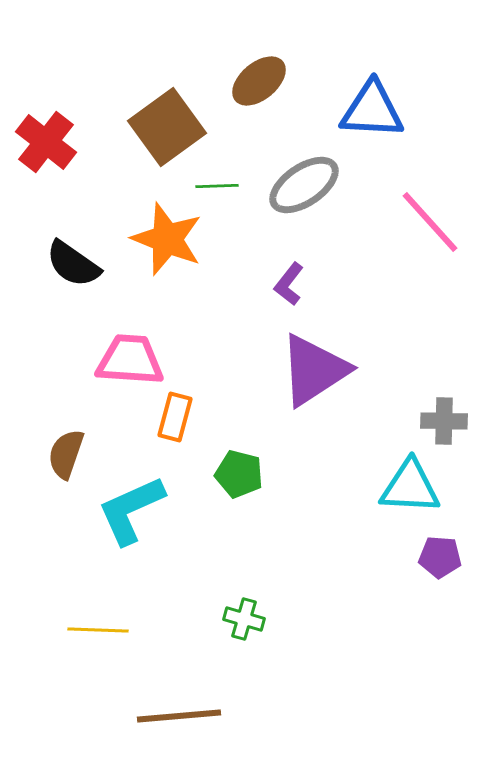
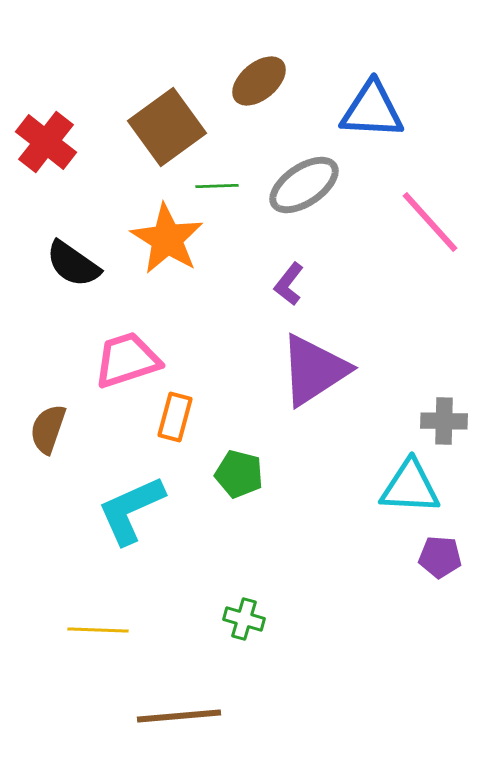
orange star: rotated 10 degrees clockwise
pink trapezoid: moved 3 px left; rotated 22 degrees counterclockwise
brown semicircle: moved 18 px left, 25 px up
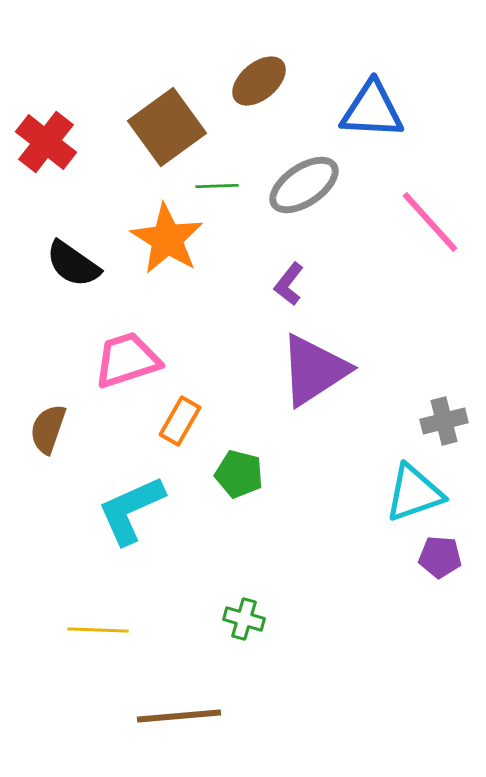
orange rectangle: moved 5 px right, 4 px down; rotated 15 degrees clockwise
gray cross: rotated 15 degrees counterclockwise
cyan triangle: moved 4 px right, 6 px down; rotated 22 degrees counterclockwise
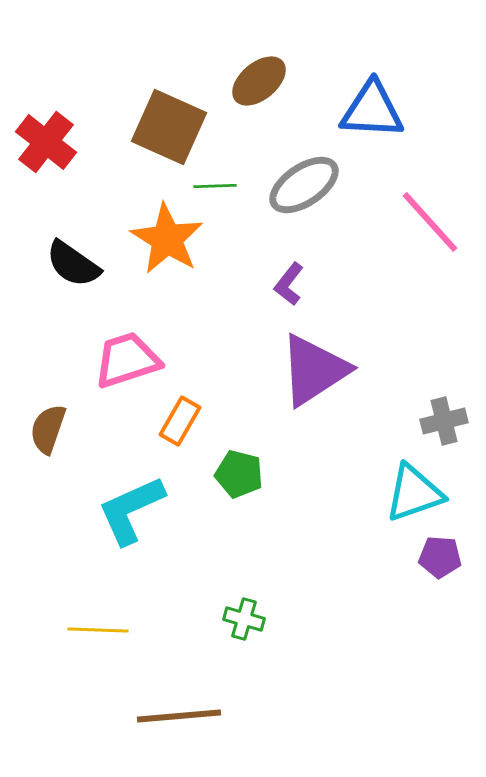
brown square: moved 2 px right; rotated 30 degrees counterclockwise
green line: moved 2 px left
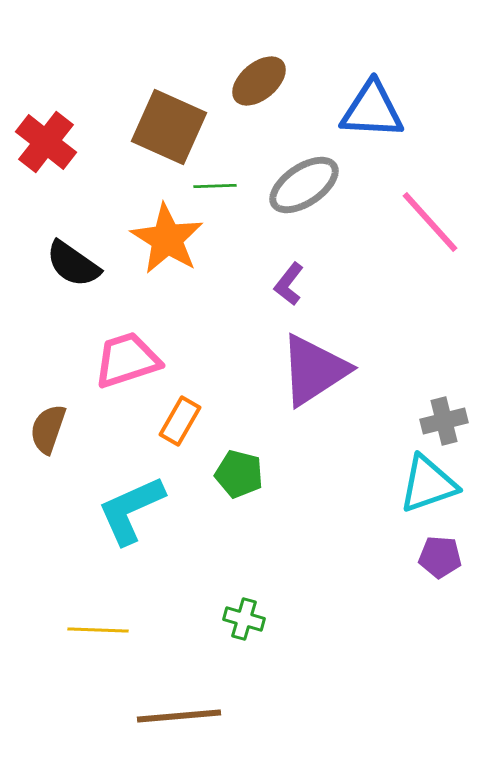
cyan triangle: moved 14 px right, 9 px up
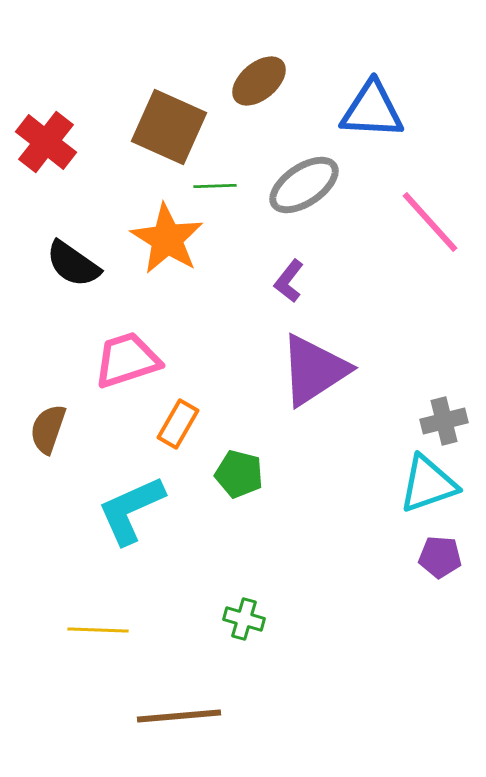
purple L-shape: moved 3 px up
orange rectangle: moved 2 px left, 3 px down
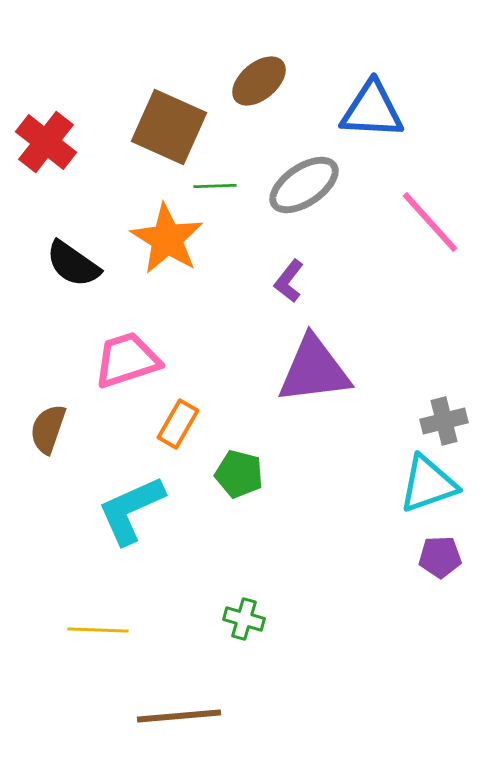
purple triangle: rotated 26 degrees clockwise
purple pentagon: rotated 6 degrees counterclockwise
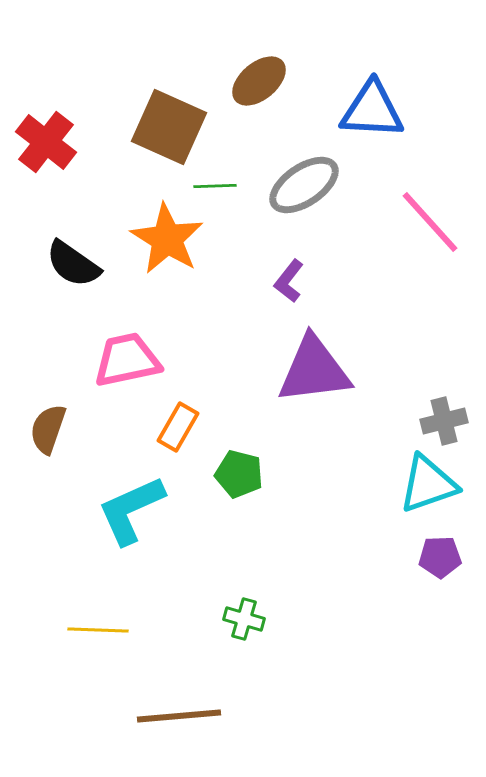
pink trapezoid: rotated 6 degrees clockwise
orange rectangle: moved 3 px down
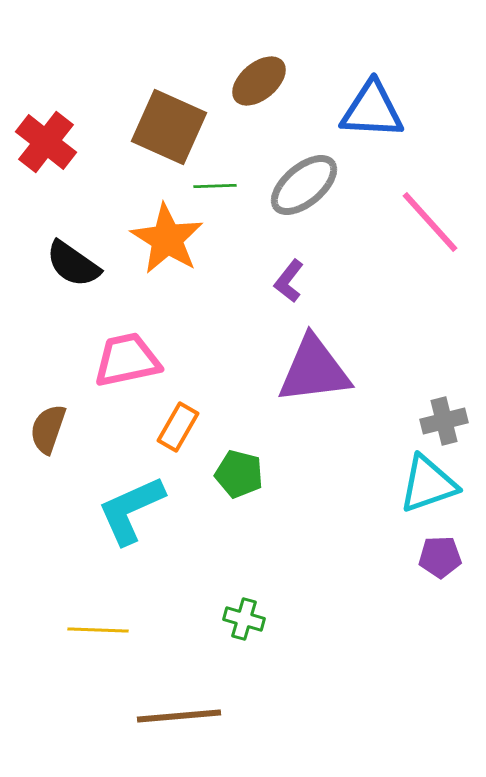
gray ellipse: rotated 6 degrees counterclockwise
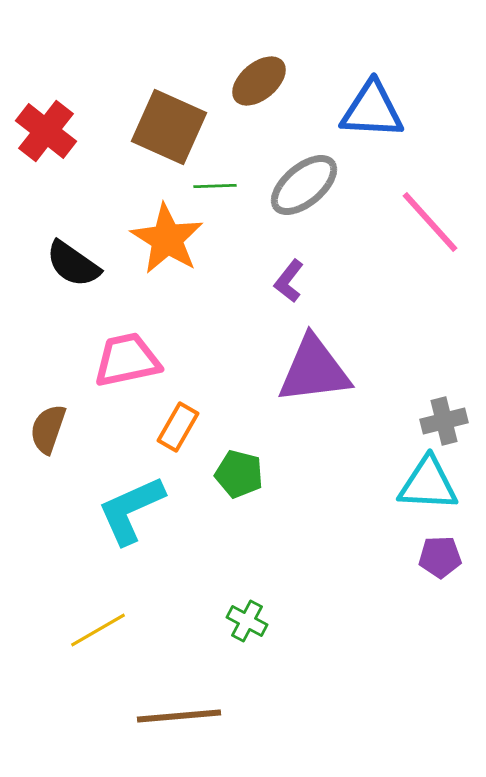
red cross: moved 11 px up
cyan triangle: rotated 22 degrees clockwise
green cross: moved 3 px right, 2 px down; rotated 12 degrees clockwise
yellow line: rotated 32 degrees counterclockwise
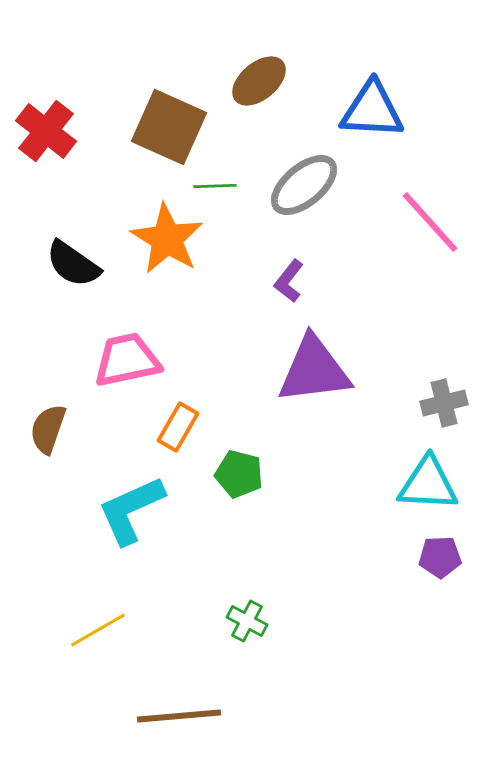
gray cross: moved 18 px up
